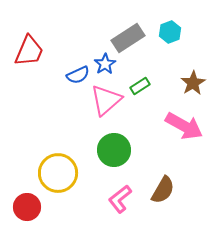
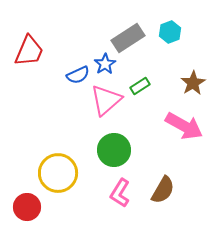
pink L-shape: moved 6 px up; rotated 20 degrees counterclockwise
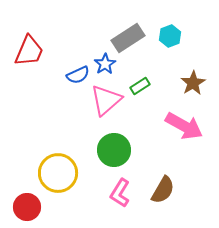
cyan hexagon: moved 4 px down
